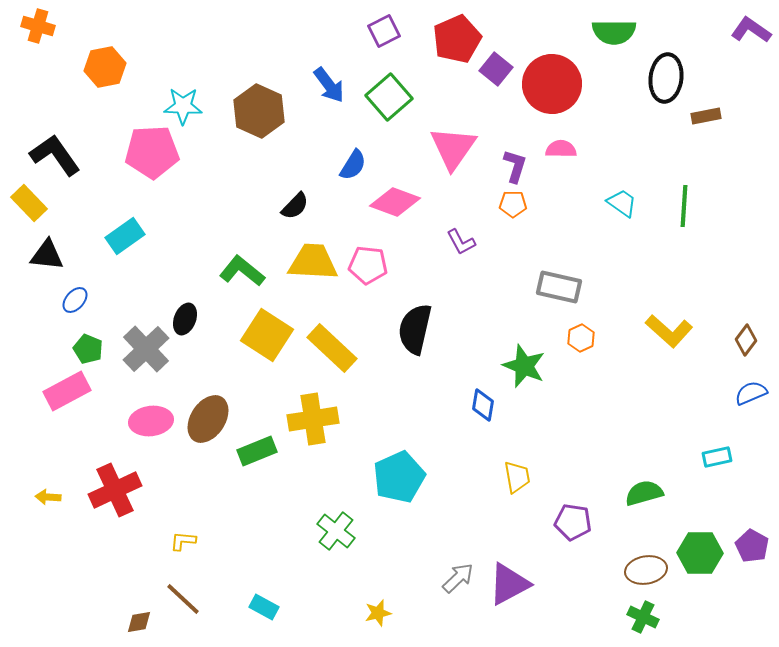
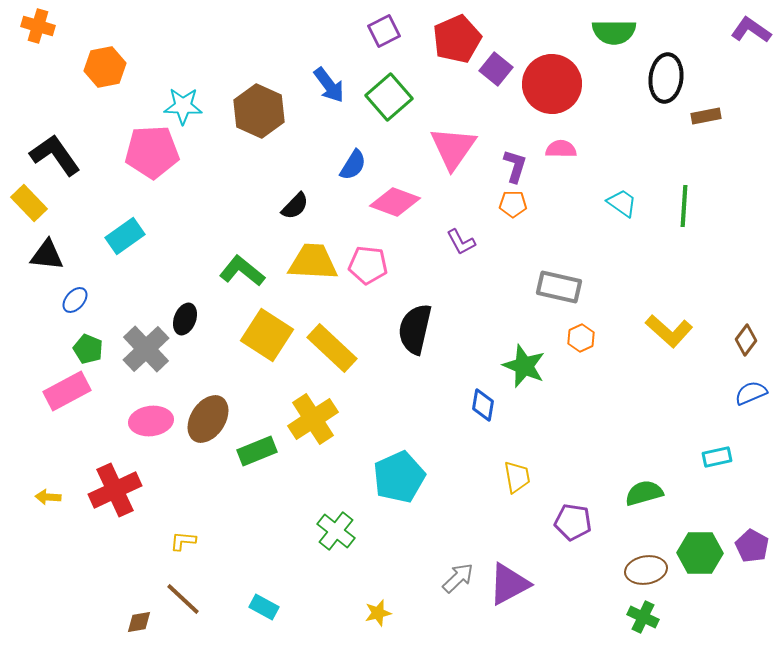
yellow cross at (313, 419): rotated 24 degrees counterclockwise
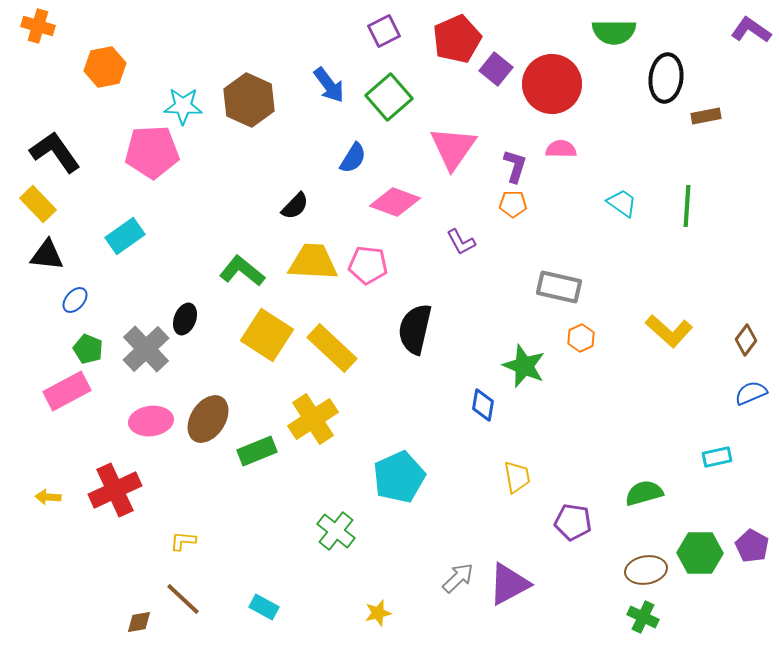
brown hexagon at (259, 111): moved 10 px left, 11 px up
black L-shape at (55, 155): moved 3 px up
blue semicircle at (353, 165): moved 7 px up
yellow rectangle at (29, 203): moved 9 px right, 1 px down
green line at (684, 206): moved 3 px right
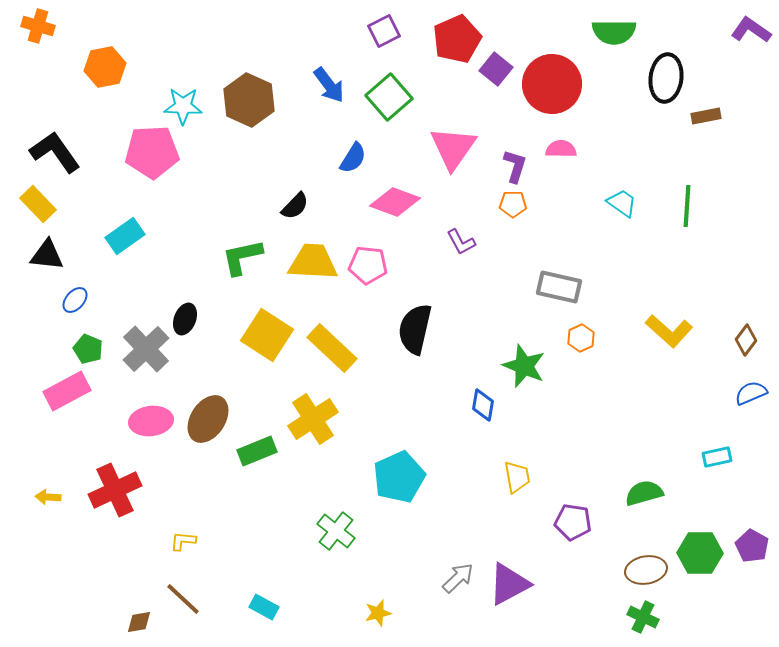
green L-shape at (242, 271): moved 14 px up; rotated 51 degrees counterclockwise
